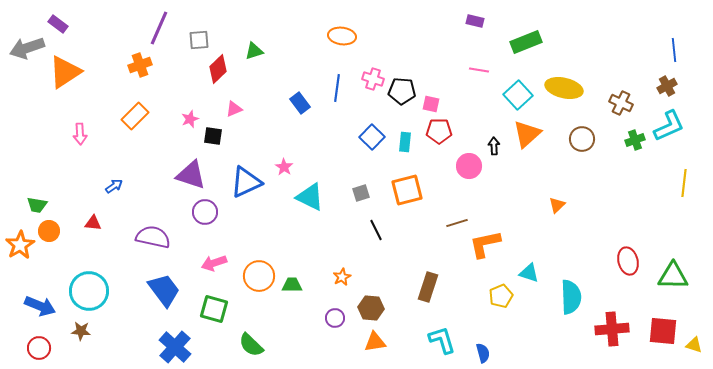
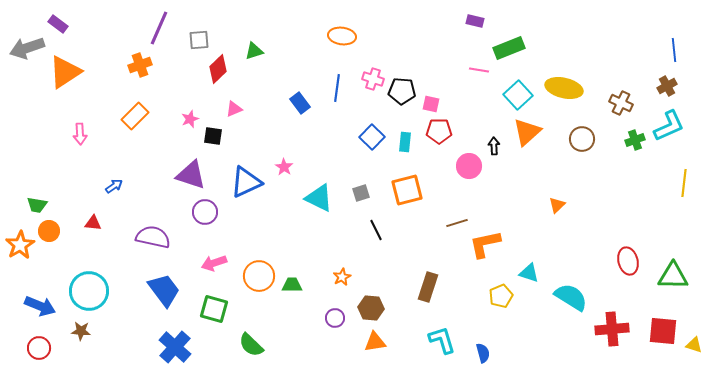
green rectangle at (526, 42): moved 17 px left, 6 px down
orange triangle at (527, 134): moved 2 px up
cyan triangle at (310, 197): moved 9 px right, 1 px down
cyan semicircle at (571, 297): rotated 56 degrees counterclockwise
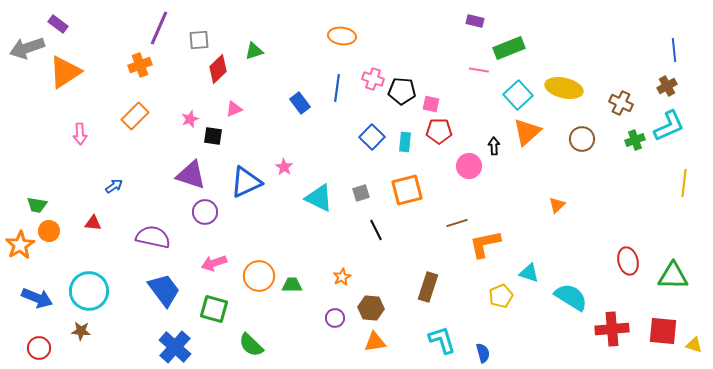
blue arrow at (40, 306): moved 3 px left, 8 px up
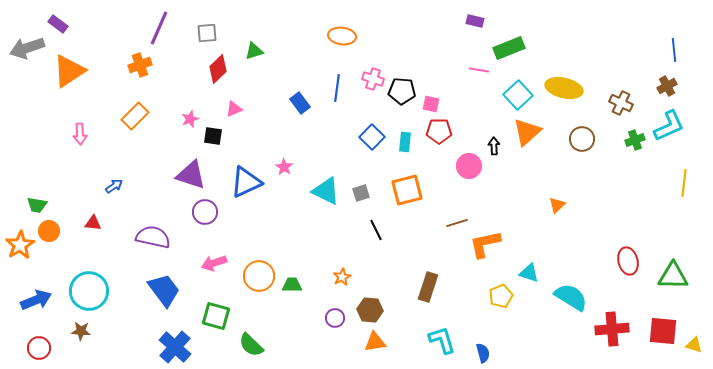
gray square at (199, 40): moved 8 px right, 7 px up
orange triangle at (65, 72): moved 4 px right, 1 px up
cyan triangle at (319, 198): moved 7 px right, 7 px up
blue arrow at (37, 298): moved 1 px left, 2 px down; rotated 44 degrees counterclockwise
brown hexagon at (371, 308): moved 1 px left, 2 px down
green square at (214, 309): moved 2 px right, 7 px down
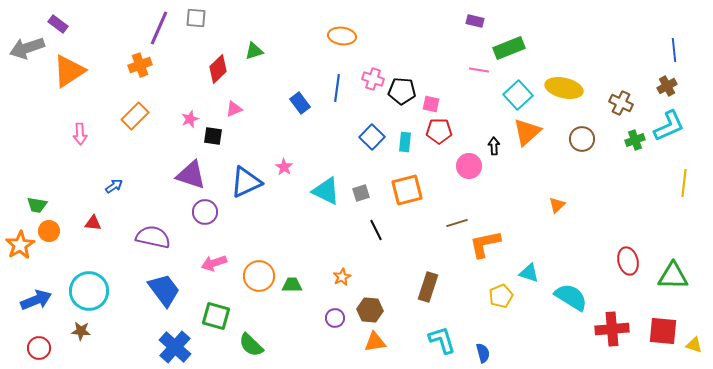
gray square at (207, 33): moved 11 px left, 15 px up; rotated 10 degrees clockwise
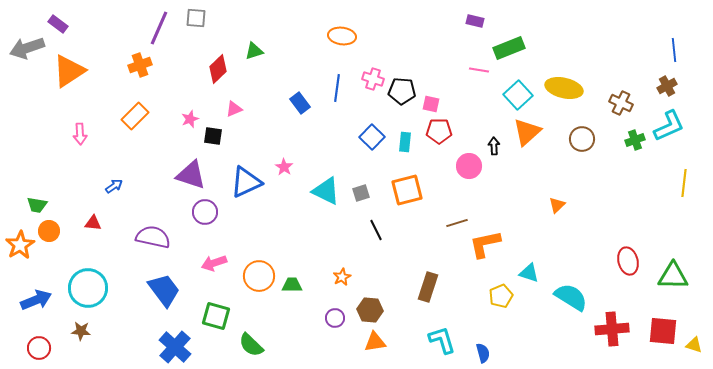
cyan circle at (89, 291): moved 1 px left, 3 px up
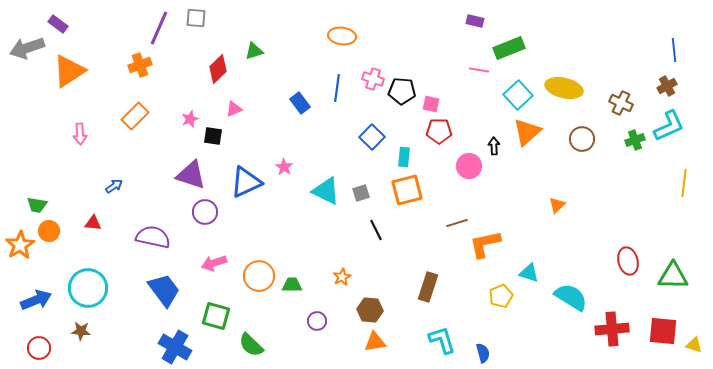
cyan rectangle at (405, 142): moved 1 px left, 15 px down
purple circle at (335, 318): moved 18 px left, 3 px down
blue cross at (175, 347): rotated 12 degrees counterclockwise
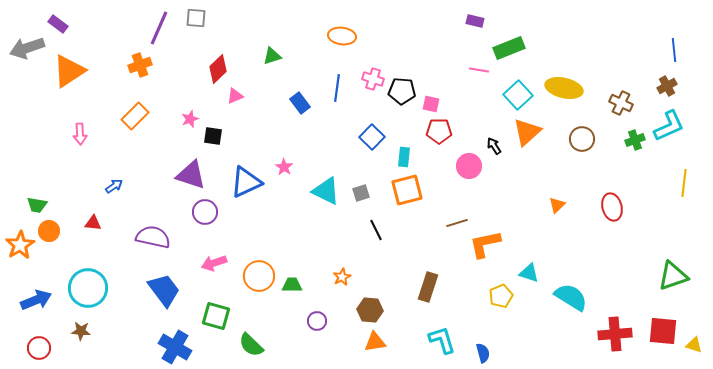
green triangle at (254, 51): moved 18 px right, 5 px down
pink triangle at (234, 109): moved 1 px right, 13 px up
black arrow at (494, 146): rotated 30 degrees counterclockwise
red ellipse at (628, 261): moved 16 px left, 54 px up
green triangle at (673, 276): rotated 20 degrees counterclockwise
red cross at (612, 329): moved 3 px right, 5 px down
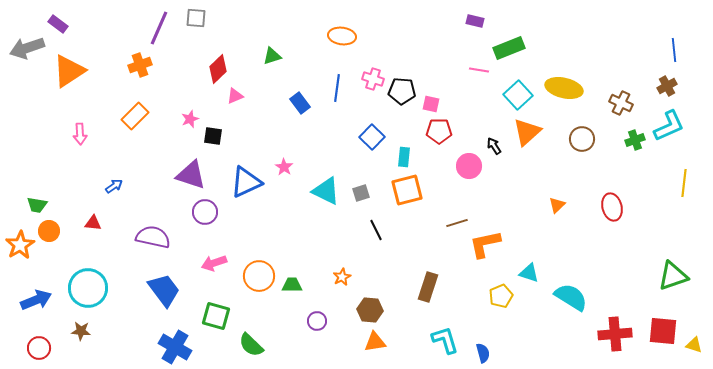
cyan L-shape at (442, 340): moved 3 px right
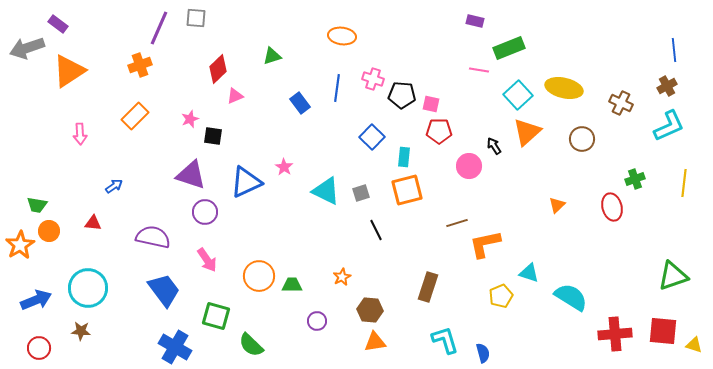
black pentagon at (402, 91): moved 4 px down
green cross at (635, 140): moved 39 px down
pink arrow at (214, 263): moved 7 px left, 3 px up; rotated 105 degrees counterclockwise
